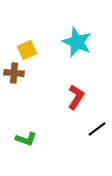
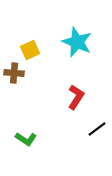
yellow square: moved 3 px right
green L-shape: rotated 15 degrees clockwise
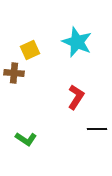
black line: rotated 36 degrees clockwise
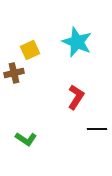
brown cross: rotated 18 degrees counterclockwise
